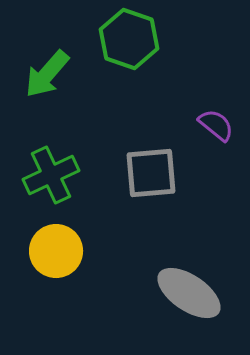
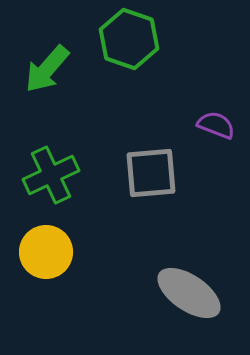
green arrow: moved 5 px up
purple semicircle: rotated 18 degrees counterclockwise
yellow circle: moved 10 px left, 1 px down
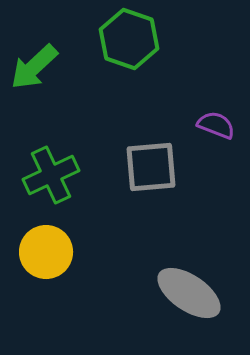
green arrow: moved 13 px left, 2 px up; rotated 6 degrees clockwise
gray square: moved 6 px up
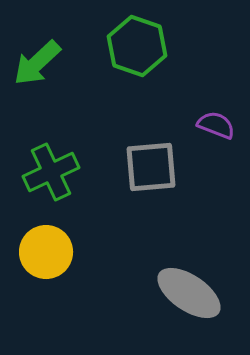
green hexagon: moved 8 px right, 7 px down
green arrow: moved 3 px right, 4 px up
green cross: moved 3 px up
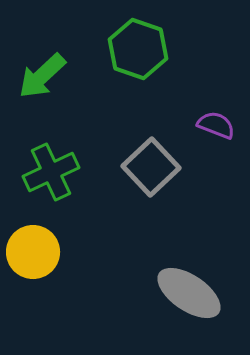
green hexagon: moved 1 px right, 3 px down
green arrow: moved 5 px right, 13 px down
gray square: rotated 38 degrees counterclockwise
yellow circle: moved 13 px left
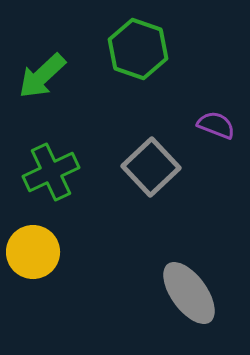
gray ellipse: rotated 20 degrees clockwise
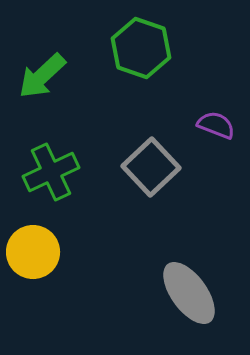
green hexagon: moved 3 px right, 1 px up
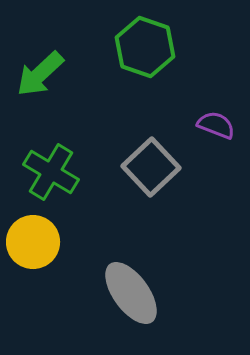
green hexagon: moved 4 px right, 1 px up
green arrow: moved 2 px left, 2 px up
green cross: rotated 34 degrees counterclockwise
yellow circle: moved 10 px up
gray ellipse: moved 58 px left
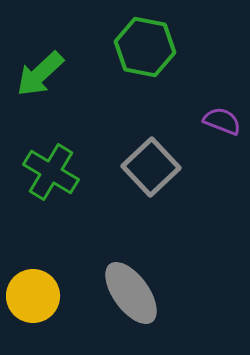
green hexagon: rotated 8 degrees counterclockwise
purple semicircle: moved 6 px right, 4 px up
yellow circle: moved 54 px down
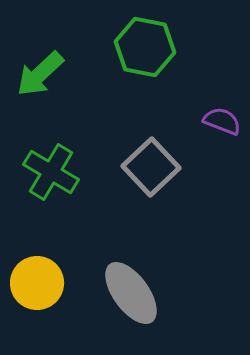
yellow circle: moved 4 px right, 13 px up
